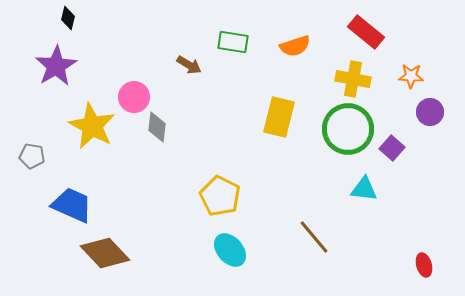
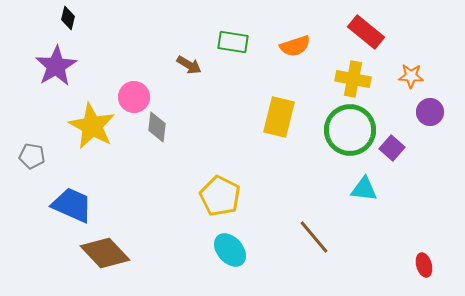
green circle: moved 2 px right, 1 px down
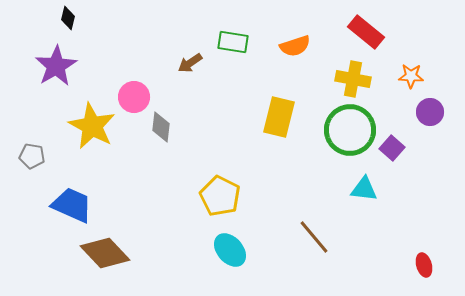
brown arrow: moved 1 px right, 2 px up; rotated 115 degrees clockwise
gray diamond: moved 4 px right
